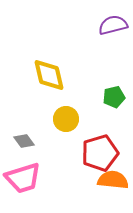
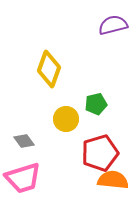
yellow diamond: moved 6 px up; rotated 33 degrees clockwise
green pentagon: moved 18 px left, 7 px down
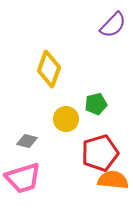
purple semicircle: rotated 148 degrees clockwise
gray diamond: moved 3 px right; rotated 40 degrees counterclockwise
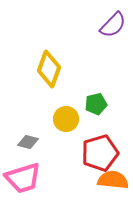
gray diamond: moved 1 px right, 1 px down
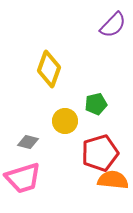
yellow circle: moved 1 px left, 2 px down
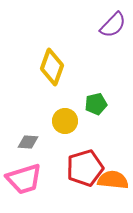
yellow diamond: moved 3 px right, 2 px up
gray diamond: rotated 10 degrees counterclockwise
red pentagon: moved 15 px left, 15 px down
pink trapezoid: moved 1 px right, 1 px down
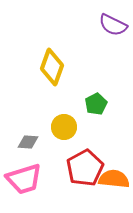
purple semicircle: rotated 72 degrees clockwise
green pentagon: rotated 15 degrees counterclockwise
yellow circle: moved 1 px left, 6 px down
red pentagon: rotated 12 degrees counterclockwise
orange semicircle: moved 1 px right, 1 px up
